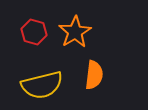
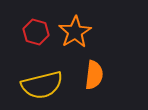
red hexagon: moved 2 px right
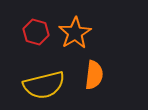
orange star: moved 1 px down
yellow semicircle: moved 2 px right
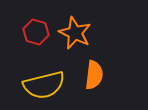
orange star: rotated 16 degrees counterclockwise
